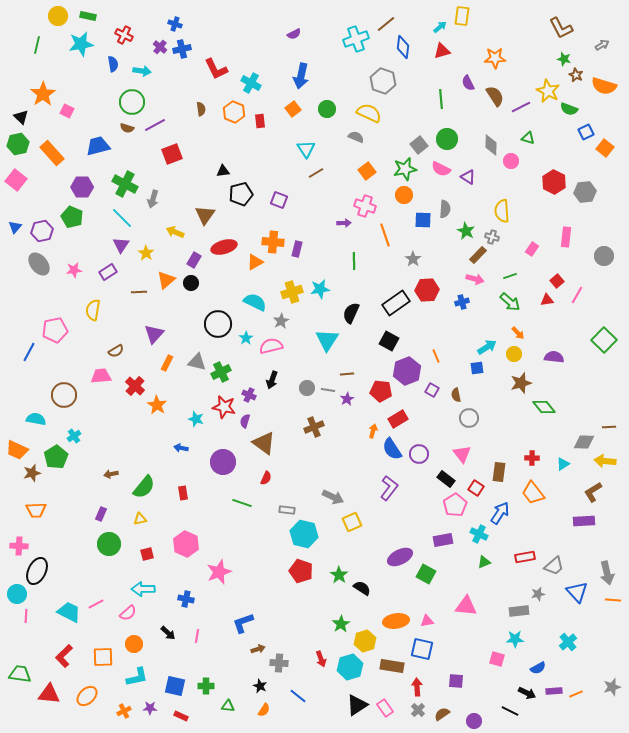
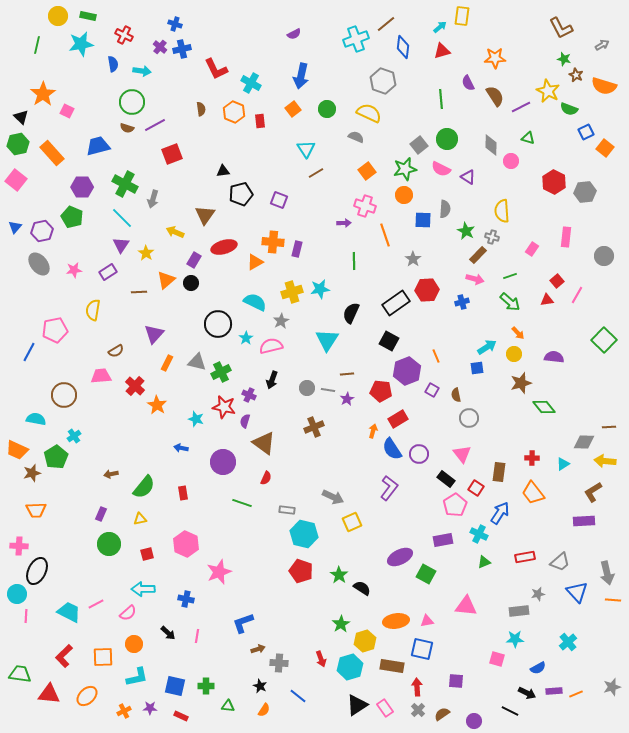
gray trapezoid at (554, 566): moved 6 px right, 4 px up
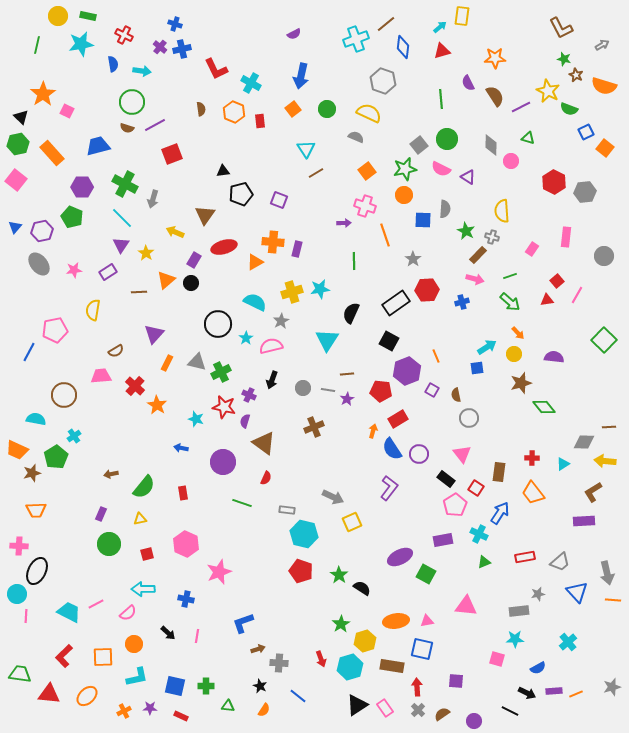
gray circle at (307, 388): moved 4 px left
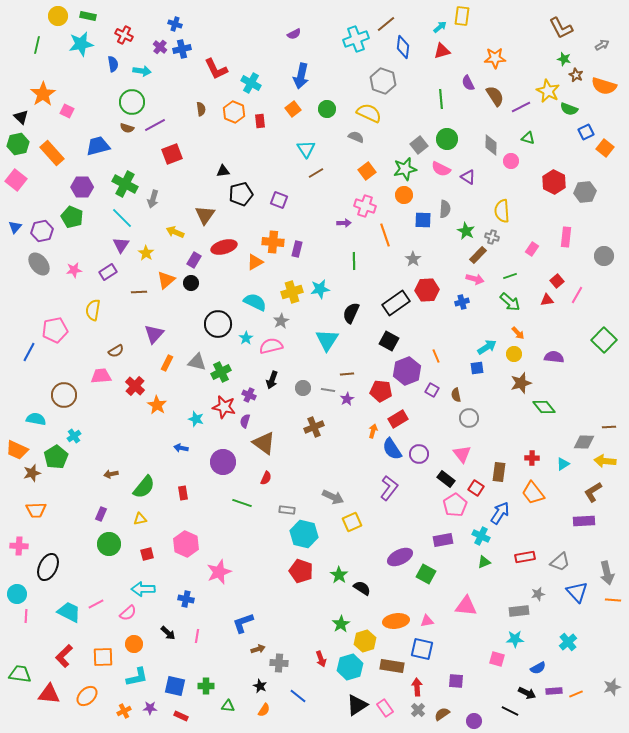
cyan cross at (479, 534): moved 2 px right, 2 px down
black ellipse at (37, 571): moved 11 px right, 4 px up
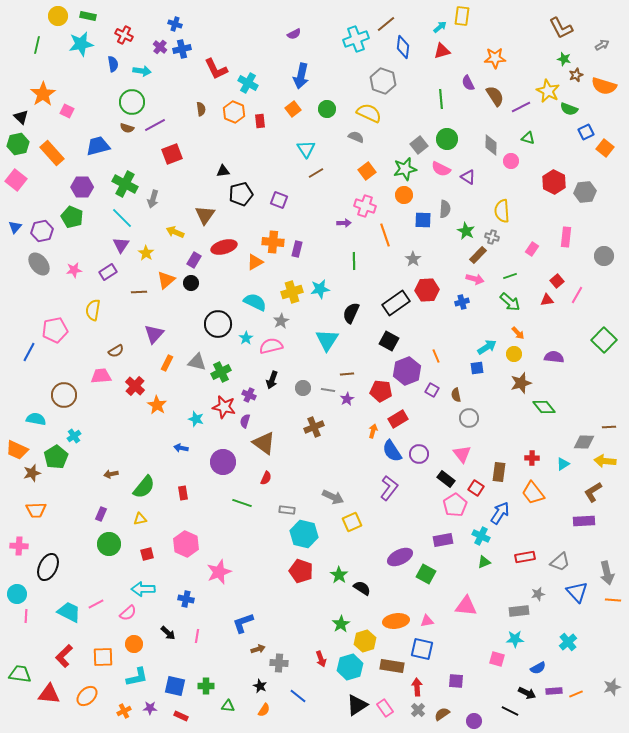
brown star at (576, 75): rotated 24 degrees clockwise
cyan cross at (251, 83): moved 3 px left
blue semicircle at (392, 449): moved 2 px down
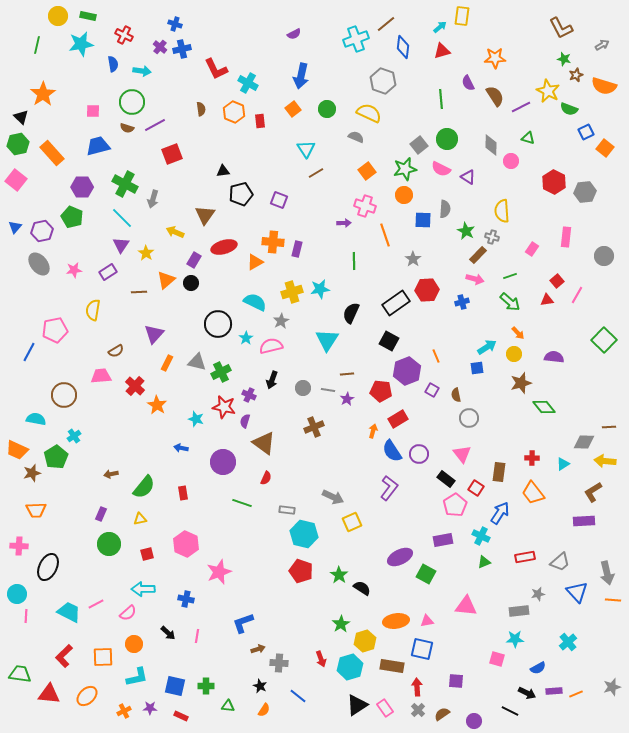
pink square at (67, 111): moved 26 px right; rotated 24 degrees counterclockwise
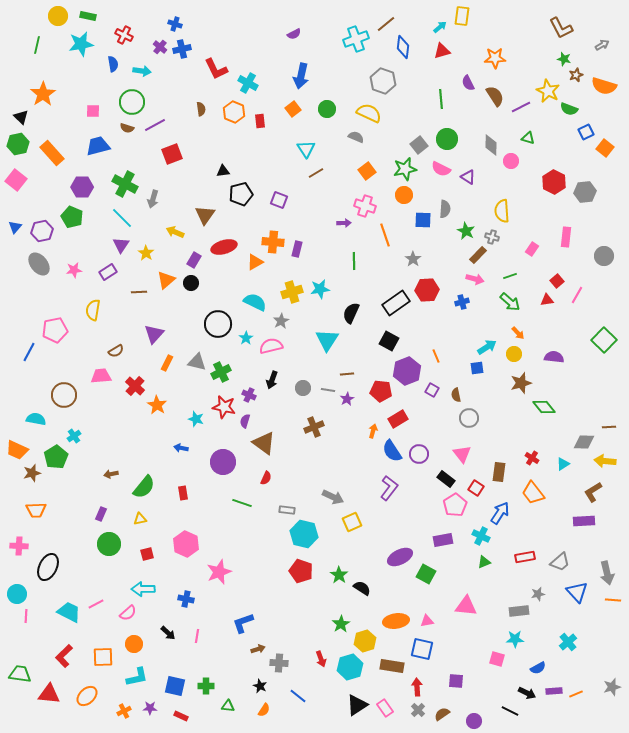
red cross at (532, 458): rotated 32 degrees clockwise
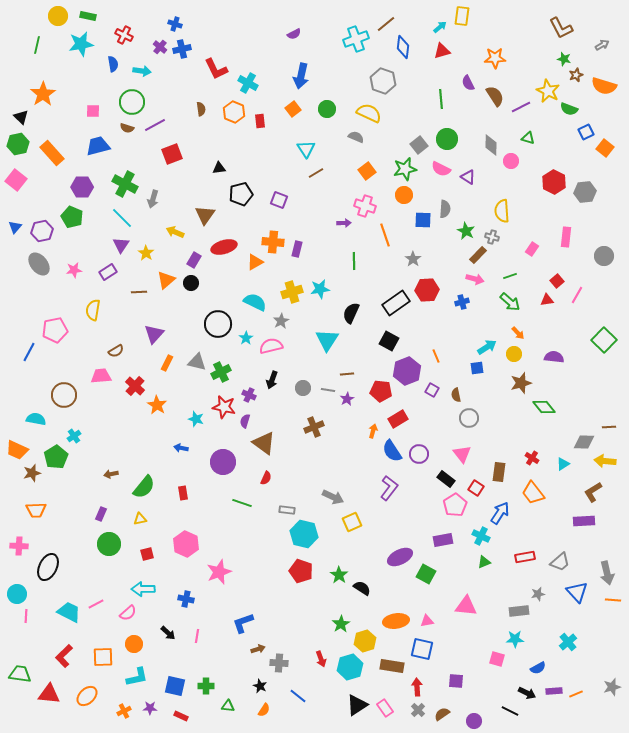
black triangle at (223, 171): moved 4 px left, 3 px up
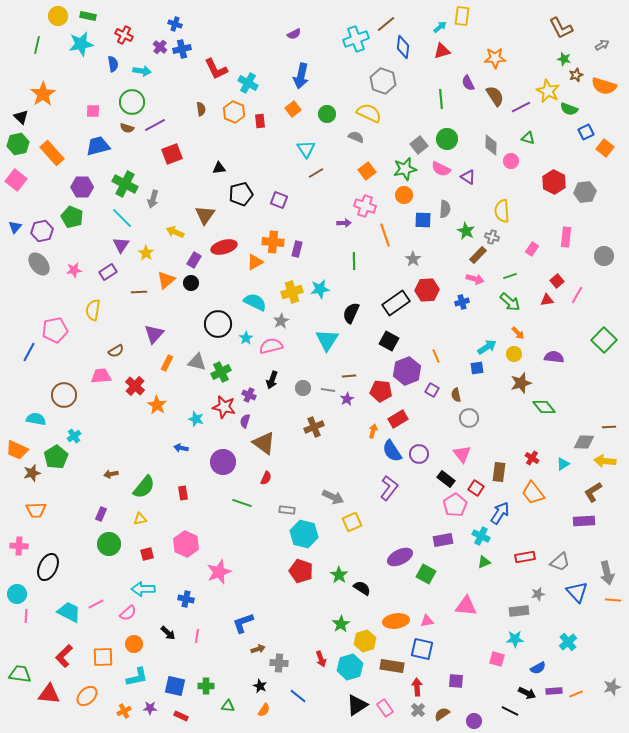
green circle at (327, 109): moved 5 px down
brown line at (347, 374): moved 2 px right, 2 px down
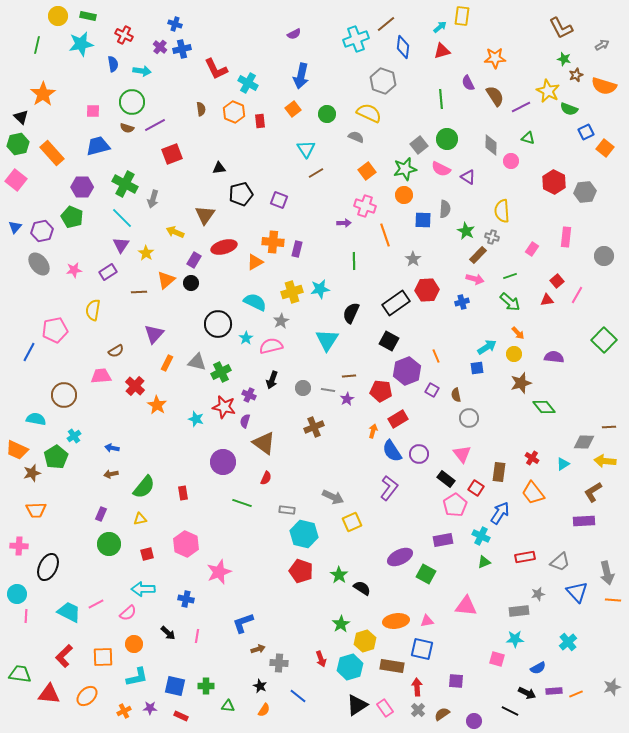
blue arrow at (181, 448): moved 69 px left
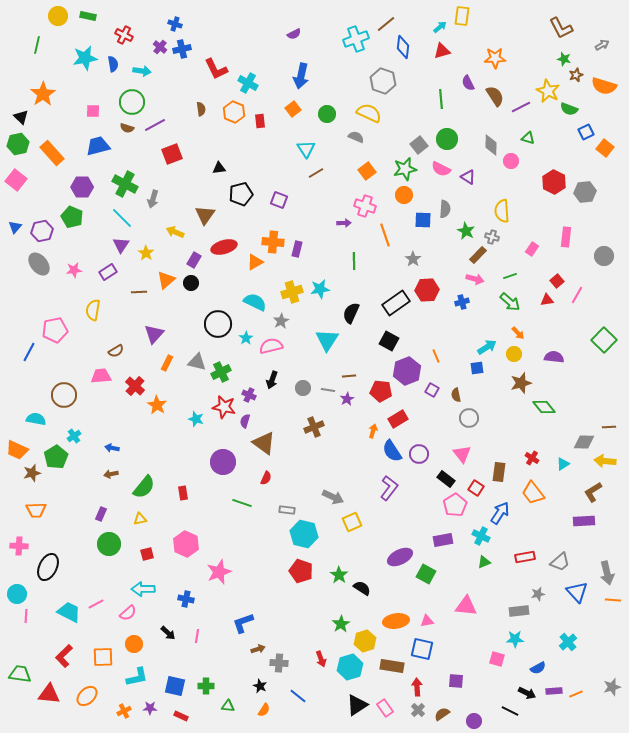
cyan star at (81, 44): moved 4 px right, 14 px down
